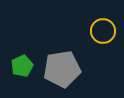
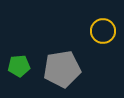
green pentagon: moved 3 px left; rotated 20 degrees clockwise
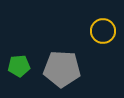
gray pentagon: rotated 12 degrees clockwise
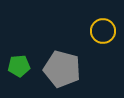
gray pentagon: rotated 12 degrees clockwise
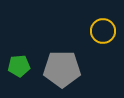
gray pentagon: rotated 15 degrees counterclockwise
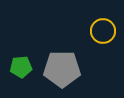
green pentagon: moved 2 px right, 1 px down
